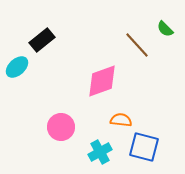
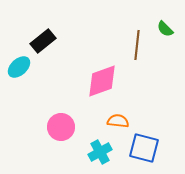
black rectangle: moved 1 px right, 1 px down
brown line: rotated 48 degrees clockwise
cyan ellipse: moved 2 px right
orange semicircle: moved 3 px left, 1 px down
blue square: moved 1 px down
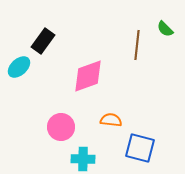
black rectangle: rotated 15 degrees counterclockwise
pink diamond: moved 14 px left, 5 px up
orange semicircle: moved 7 px left, 1 px up
blue square: moved 4 px left
cyan cross: moved 17 px left, 7 px down; rotated 30 degrees clockwise
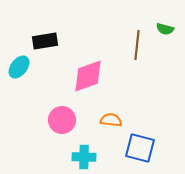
green semicircle: rotated 30 degrees counterclockwise
black rectangle: moved 2 px right; rotated 45 degrees clockwise
cyan ellipse: rotated 10 degrees counterclockwise
pink circle: moved 1 px right, 7 px up
cyan cross: moved 1 px right, 2 px up
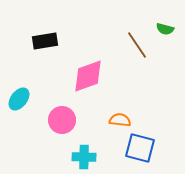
brown line: rotated 40 degrees counterclockwise
cyan ellipse: moved 32 px down
orange semicircle: moved 9 px right
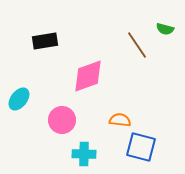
blue square: moved 1 px right, 1 px up
cyan cross: moved 3 px up
